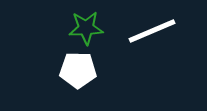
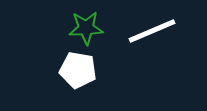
white pentagon: rotated 9 degrees clockwise
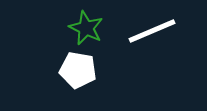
green star: rotated 28 degrees clockwise
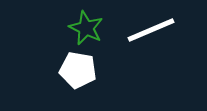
white line: moved 1 px left, 1 px up
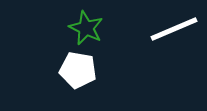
white line: moved 23 px right, 1 px up
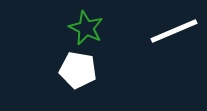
white line: moved 2 px down
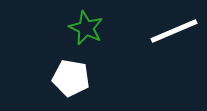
white pentagon: moved 7 px left, 8 px down
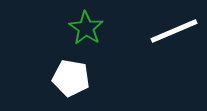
green star: rotated 8 degrees clockwise
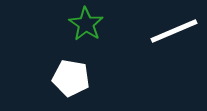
green star: moved 4 px up
